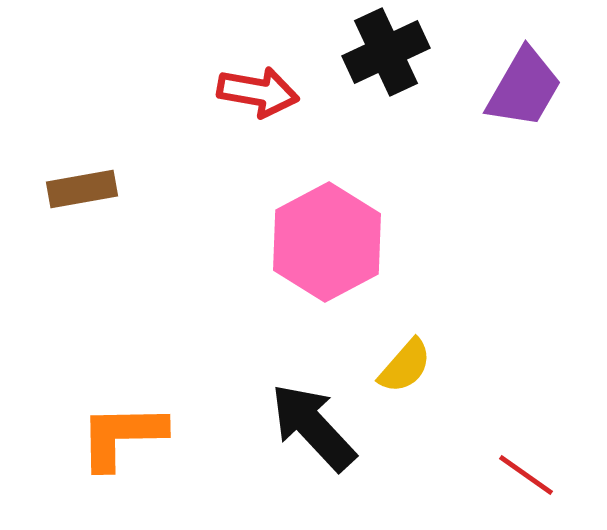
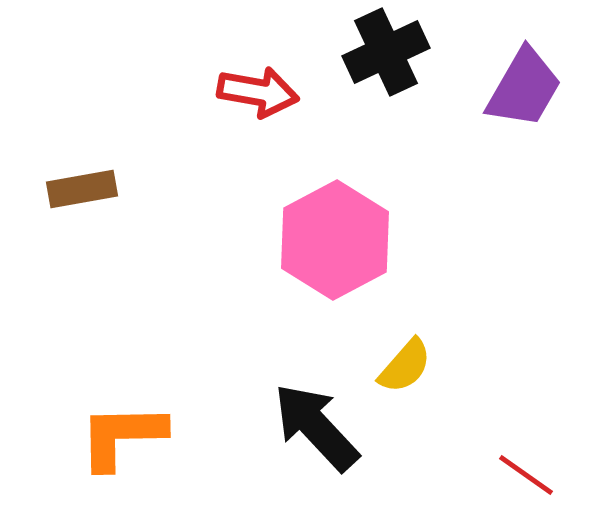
pink hexagon: moved 8 px right, 2 px up
black arrow: moved 3 px right
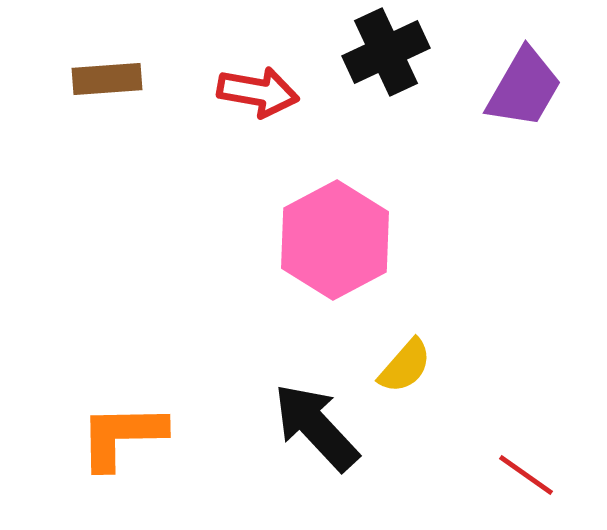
brown rectangle: moved 25 px right, 110 px up; rotated 6 degrees clockwise
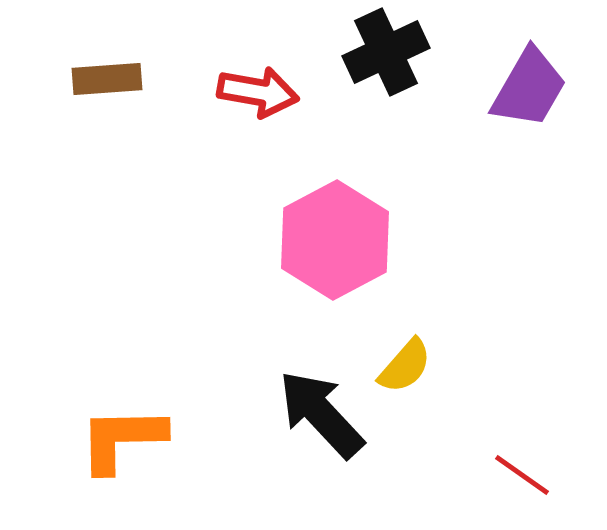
purple trapezoid: moved 5 px right
black arrow: moved 5 px right, 13 px up
orange L-shape: moved 3 px down
red line: moved 4 px left
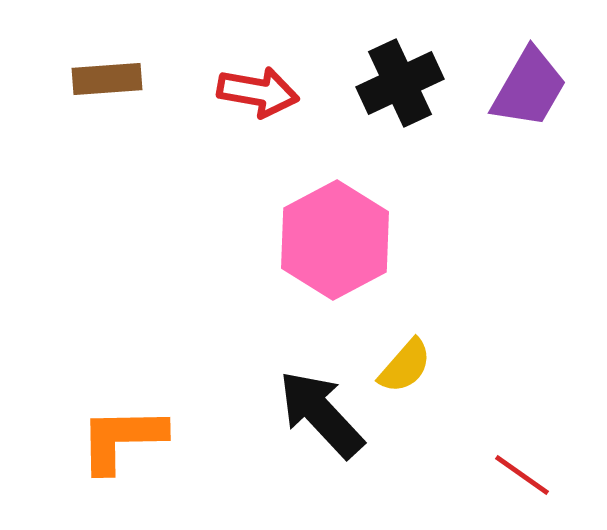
black cross: moved 14 px right, 31 px down
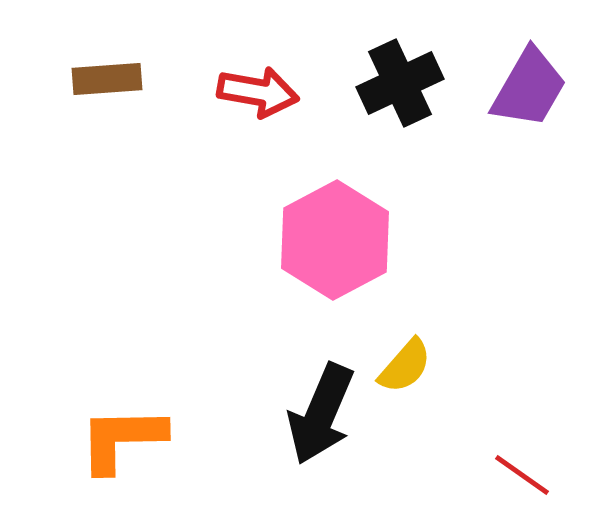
black arrow: rotated 114 degrees counterclockwise
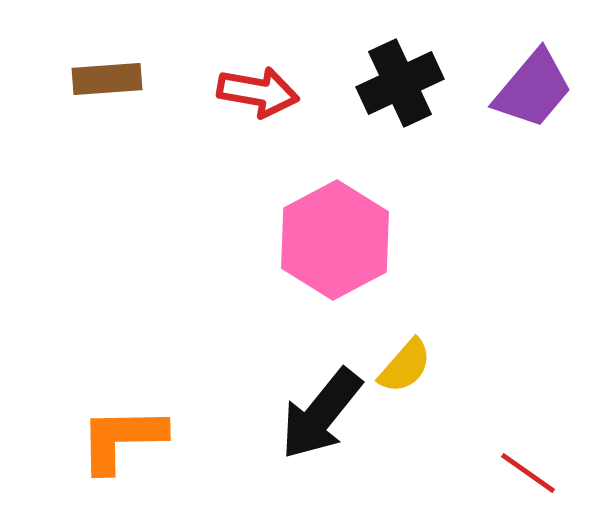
purple trapezoid: moved 4 px right, 1 px down; rotated 10 degrees clockwise
black arrow: rotated 16 degrees clockwise
red line: moved 6 px right, 2 px up
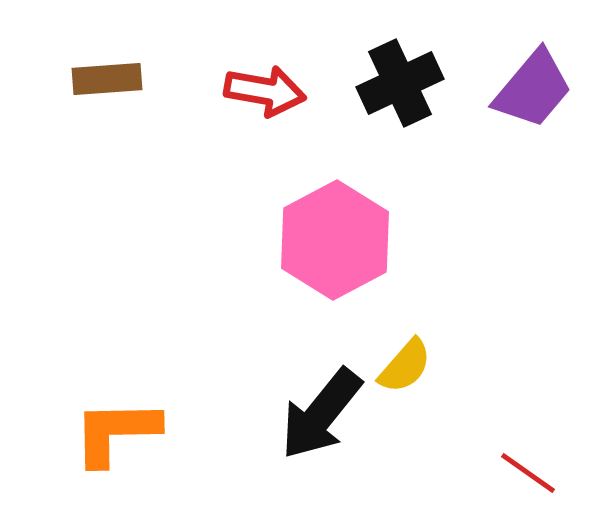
red arrow: moved 7 px right, 1 px up
orange L-shape: moved 6 px left, 7 px up
